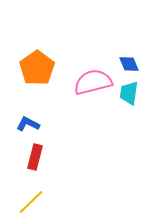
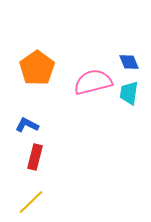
blue diamond: moved 2 px up
blue L-shape: moved 1 px left, 1 px down
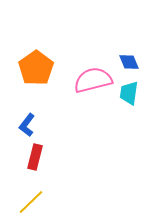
orange pentagon: moved 1 px left
pink semicircle: moved 2 px up
blue L-shape: rotated 80 degrees counterclockwise
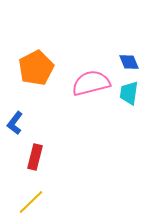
orange pentagon: rotated 8 degrees clockwise
pink semicircle: moved 2 px left, 3 px down
blue L-shape: moved 12 px left, 2 px up
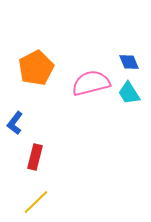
cyan trapezoid: rotated 40 degrees counterclockwise
yellow line: moved 5 px right
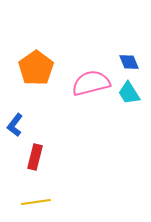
orange pentagon: rotated 8 degrees counterclockwise
blue L-shape: moved 2 px down
yellow line: rotated 36 degrees clockwise
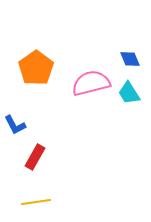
blue diamond: moved 1 px right, 3 px up
blue L-shape: rotated 65 degrees counterclockwise
red rectangle: rotated 15 degrees clockwise
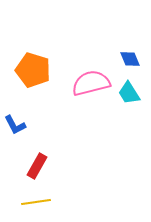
orange pentagon: moved 3 px left, 2 px down; rotated 20 degrees counterclockwise
red rectangle: moved 2 px right, 9 px down
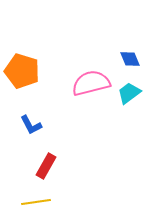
orange pentagon: moved 11 px left, 1 px down
cyan trapezoid: rotated 85 degrees clockwise
blue L-shape: moved 16 px right
red rectangle: moved 9 px right
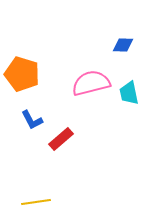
blue diamond: moved 7 px left, 14 px up; rotated 65 degrees counterclockwise
orange pentagon: moved 3 px down
cyan trapezoid: rotated 65 degrees counterclockwise
blue L-shape: moved 1 px right, 5 px up
red rectangle: moved 15 px right, 27 px up; rotated 20 degrees clockwise
